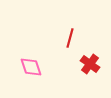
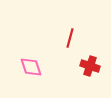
red cross: moved 2 px down; rotated 18 degrees counterclockwise
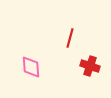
pink diamond: rotated 15 degrees clockwise
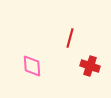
pink diamond: moved 1 px right, 1 px up
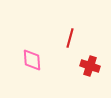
pink diamond: moved 6 px up
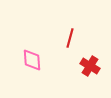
red cross: rotated 12 degrees clockwise
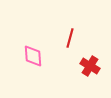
pink diamond: moved 1 px right, 4 px up
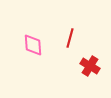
pink diamond: moved 11 px up
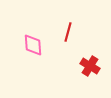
red line: moved 2 px left, 6 px up
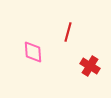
pink diamond: moved 7 px down
